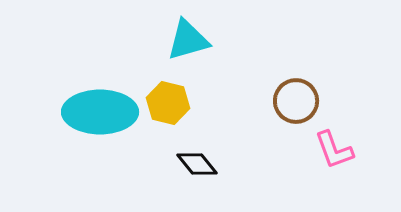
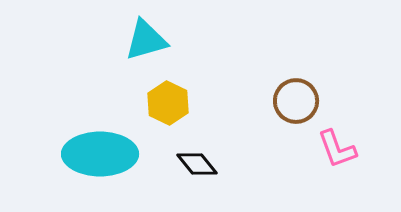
cyan triangle: moved 42 px left
yellow hexagon: rotated 12 degrees clockwise
cyan ellipse: moved 42 px down
pink L-shape: moved 3 px right, 1 px up
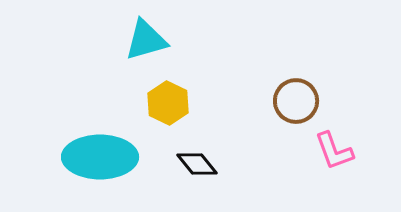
pink L-shape: moved 3 px left, 2 px down
cyan ellipse: moved 3 px down
